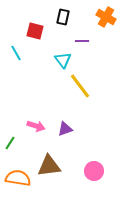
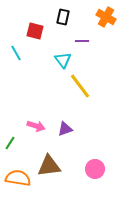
pink circle: moved 1 px right, 2 px up
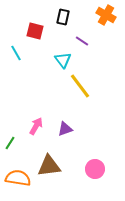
orange cross: moved 2 px up
purple line: rotated 32 degrees clockwise
pink arrow: rotated 78 degrees counterclockwise
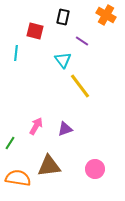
cyan line: rotated 35 degrees clockwise
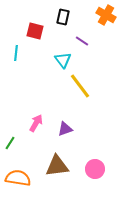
pink arrow: moved 3 px up
brown triangle: moved 8 px right
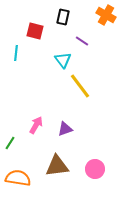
pink arrow: moved 2 px down
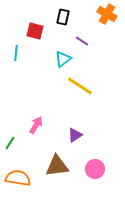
orange cross: moved 1 px right, 1 px up
cyan triangle: moved 1 px up; rotated 30 degrees clockwise
yellow line: rotated 20 degrees counterclockwise
purple triangle: moved 10 px right, 6 px down; rotated 14 degrees counterclockwise
